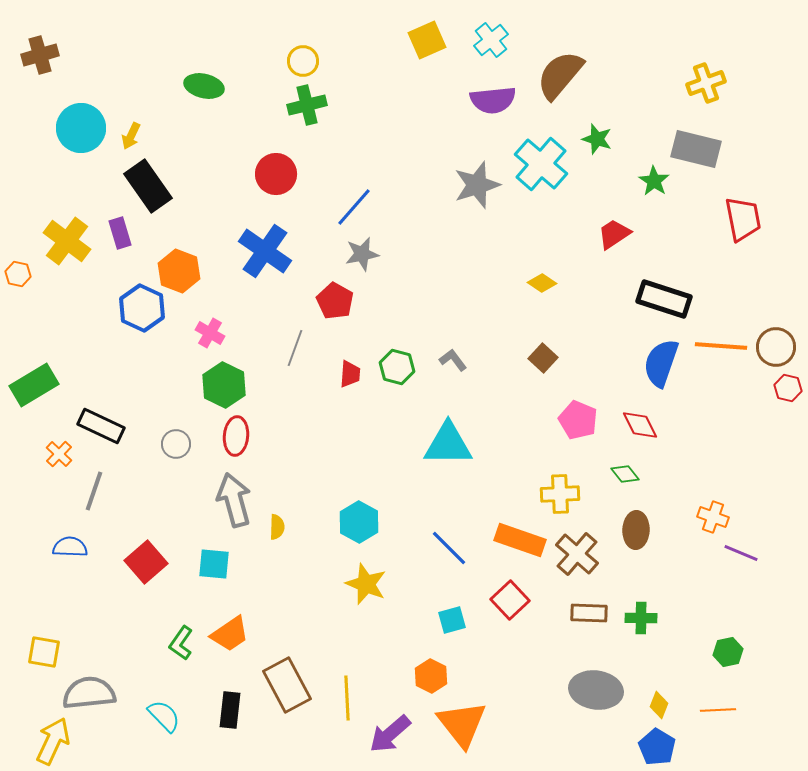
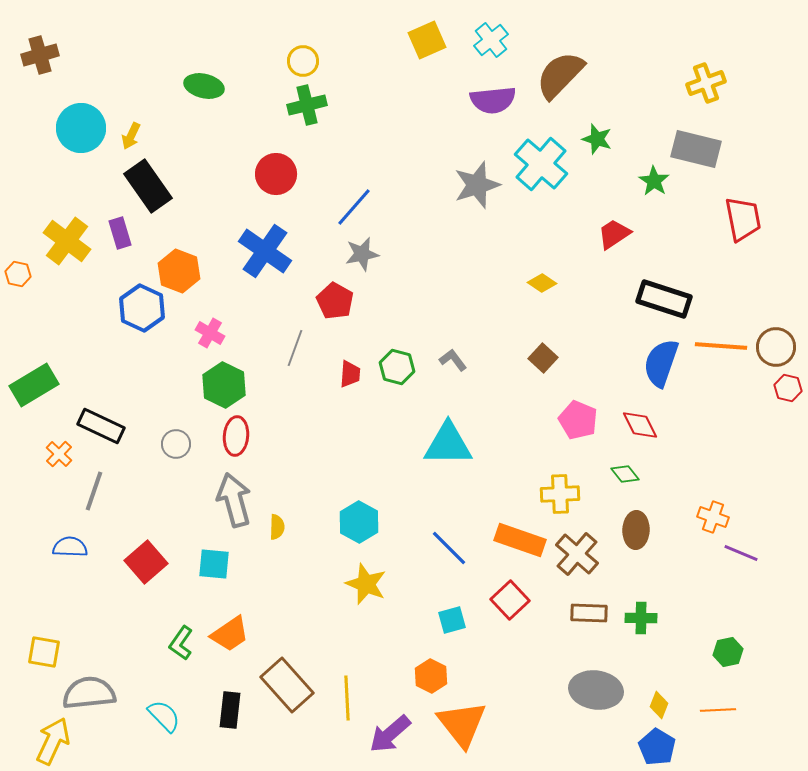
brown semicircle at (560, 75): rotated 4 degrees clockwise
brown rectangle at (287, 685): rotated 14 degrees counterclockwise
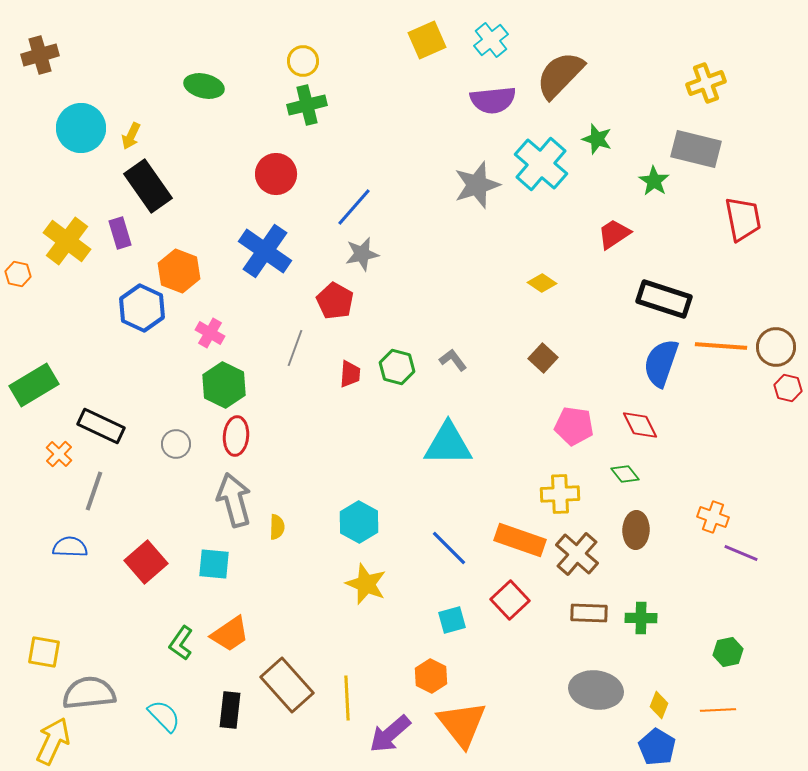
pink pentagon at (578, 420): moved 4 px left, 6 px down; rotated 15 degrees counterclockwise
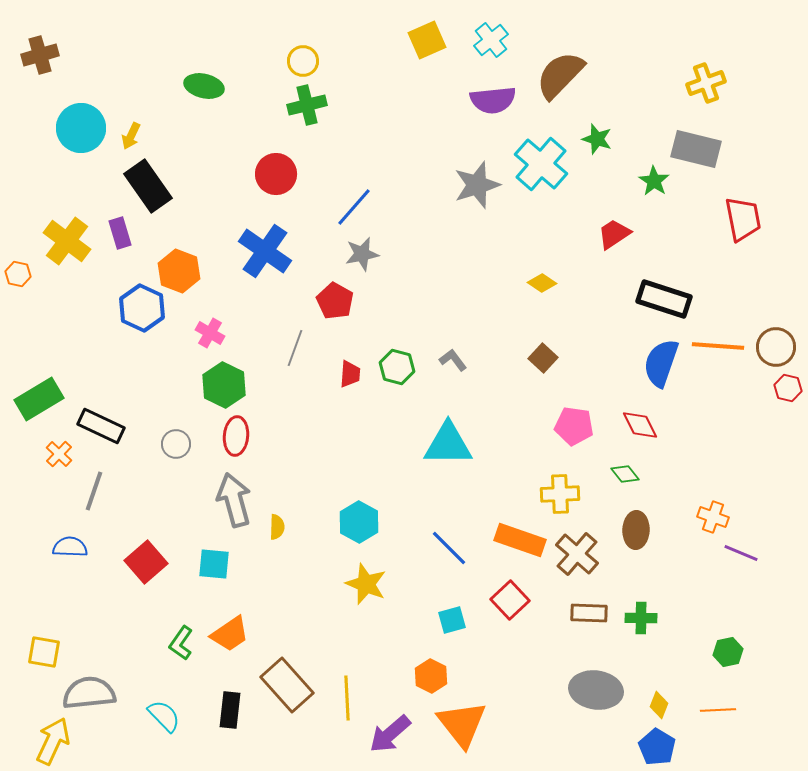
orange line at (721, 346): moved 3 px left
green rectangle at (34, 385): moved 5 px right, 14 px down
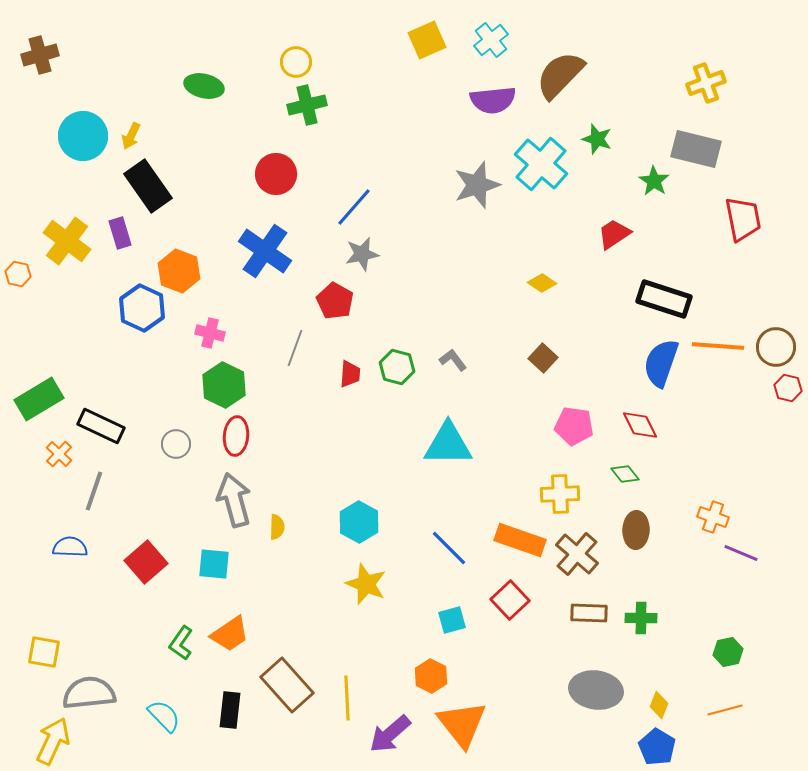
yellow circle at (303, 61): moved 7 px left, 1 px down
cyan circle at (81, 128): moved 2 px right, 8 px down
pink cross at (210, 333): rotated 16 degrees counterclockwise
orange line at (718, 710): moved 7 px right; rotated 12 degrees counterclockwise
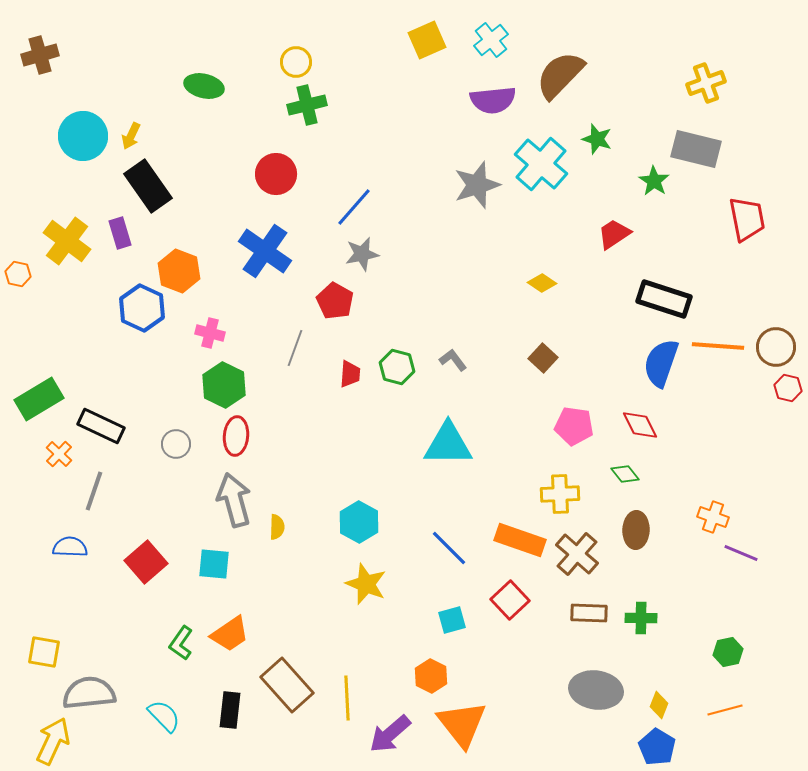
red trapezoid at (743, 219): moved 4 px right
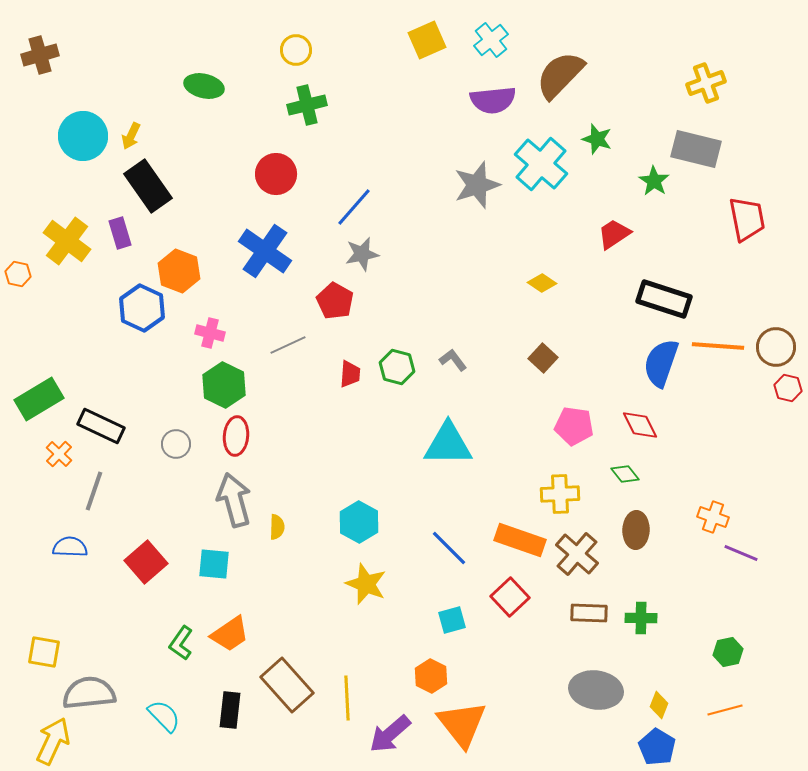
yellow circle at (296, 62): moved 12 px up
gray line at (295, 348): moved 7 px left, 3 px up; rotated 45 degrees clockwise
red square at (510, 600): moved 3 px up
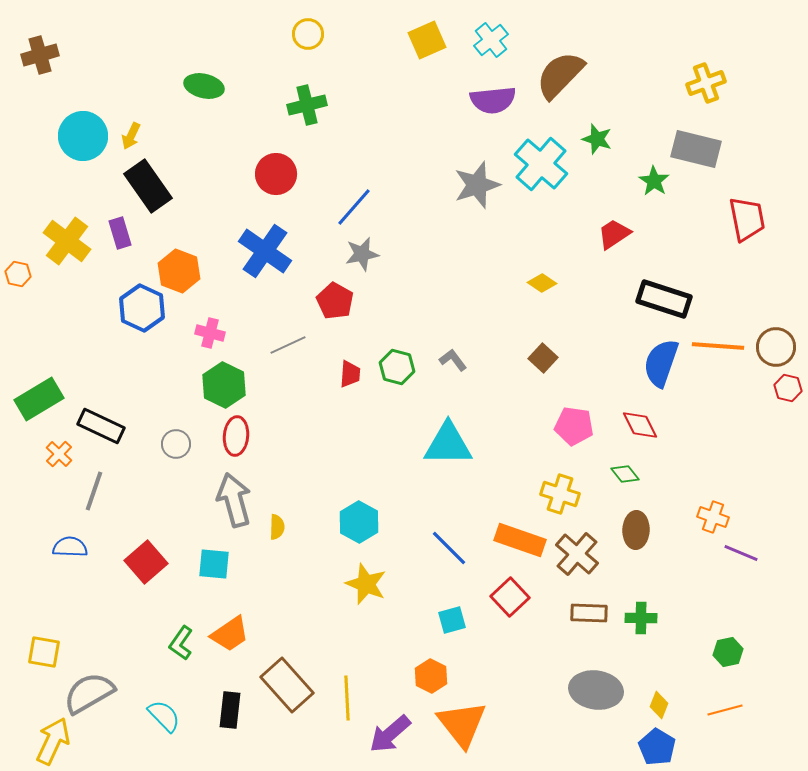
yellow circle at (296, 50): moved 12 px right, 16 px up
yellow cross at (560, 494): rotated 21 degrees clockwise
gray semicircle at (89, 693): rotated 24 degrees counterclockwise
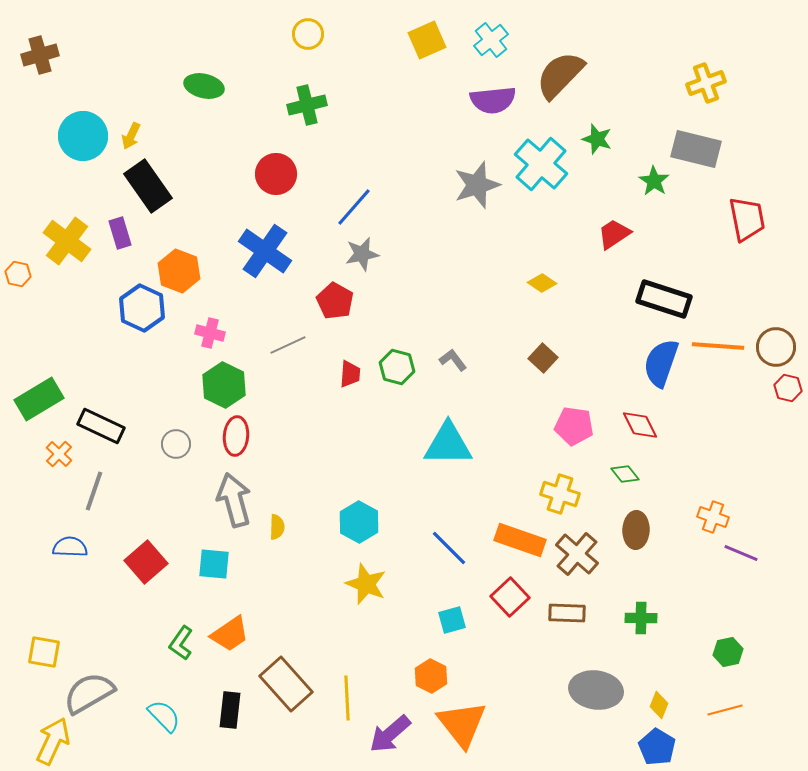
brown rectangle at (589, 613): moved 22 px left
brown rectangle at (287, 685): moved 1 px left, 1 px up
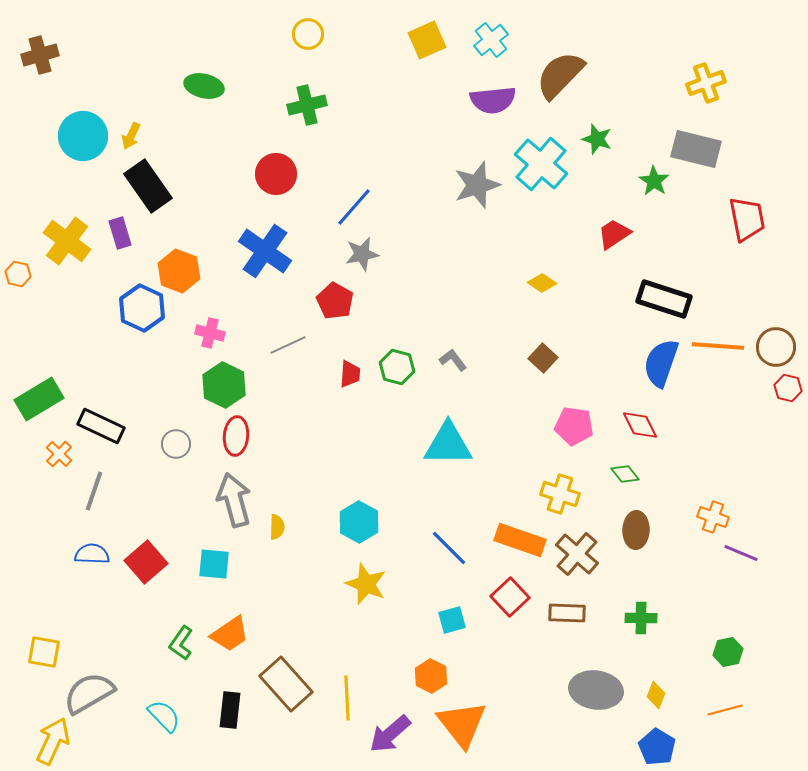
blue semicircle at (70, 547): moved 22 px right, 7 px down
yellow diamond at (659, 705): moved 3 px left, 10 px up
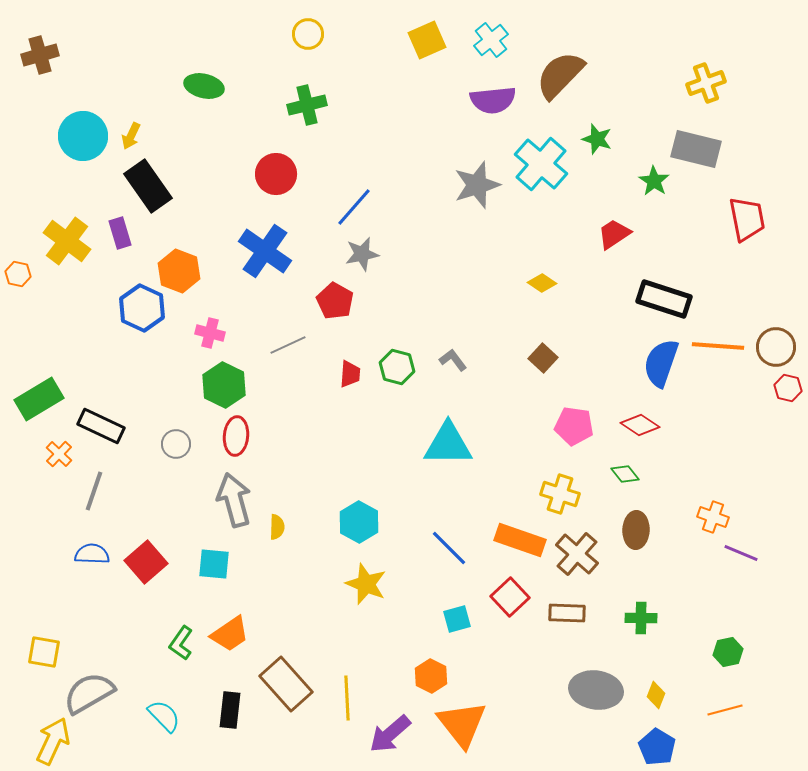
red diamond at (640, 425): rotated 30 degrees counterclockwise
cyan square at (452, 620): moved 5 px right, 1 px up
